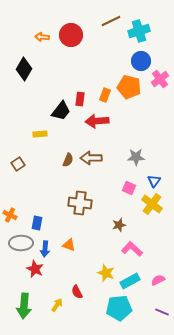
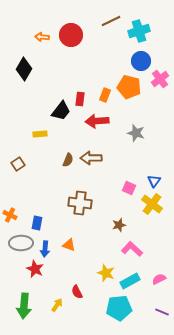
gray star: moved 24 px up; rotated 18 degrees clockwise
pink semicircle: moved 1 px right, 1 px up
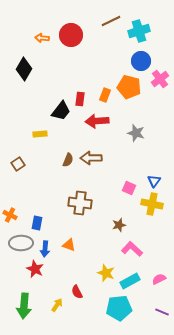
orange arrow: moved 1 px down
yellow cross: rotated 25 degrees counterclockwise
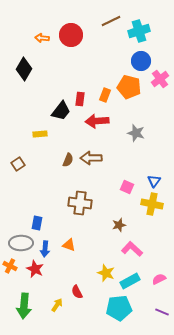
pink square: moved 2 px left, 1 px up
orange cross: moved 51 px down
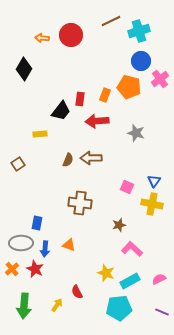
orange cross: moved 2 px right, 3 px down; rotated 24 degrees clockwise
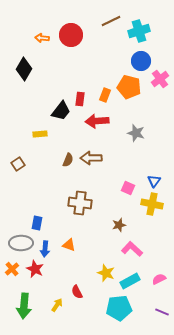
pink square: moved 1 px right, 1 px down
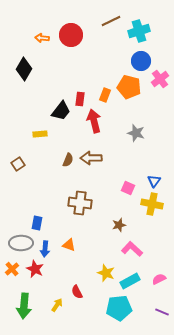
red arrow: moved 3 px left; rotated 80 degrees clockwise
